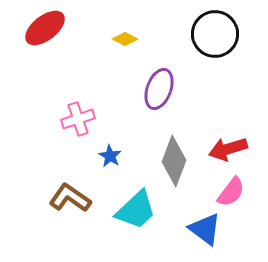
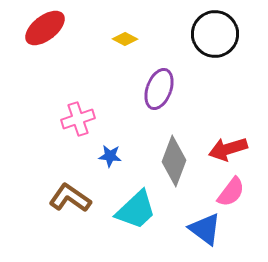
blue star: rotated 25 degrees counterclockwise
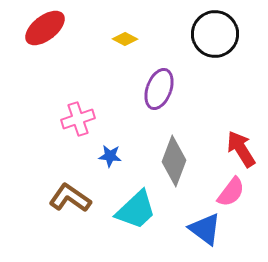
red arrow: moved 13 px right; rotated 75 degrees clockwise
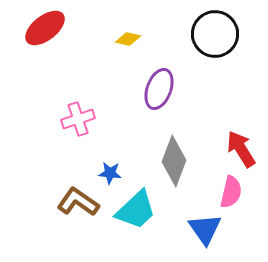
yellow diamond: moved 3 px right; rotated 15 degrees counterclockwise
blue star: moved 17 px down
pink semicircle: rotated 24 degrees counterclockwise
brown L-shape: moved 8 px right, 4 px down
blue triangle: rotated 18 degrees clockwise
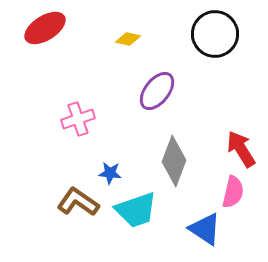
red ellipse: rotated 6 degrees clockwise
purple ellipse: moved 2 px left, 2 px down; rotated 18 degrees clockwise
pink semicircle: moved 2 px right
cyan trapezoid: rotated 24 degrees clockwise
blue triangle: rotated 21 degrees counterclockwise
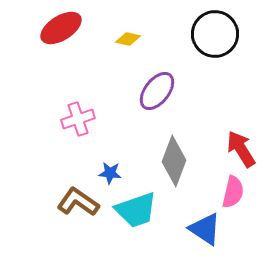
red ellipse: moved 16 px right
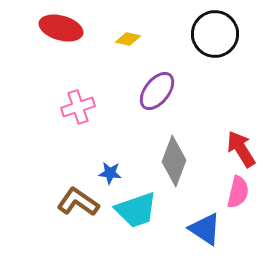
red ellipse: rotated 48 degrees clockwise
pink cross: moved 12 px up
pink semicircle: moved 5 px right
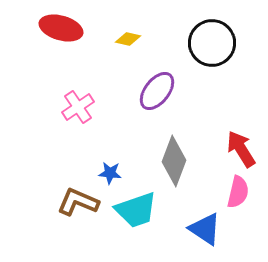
black circle: moved 3 px left, 9 px down
pink cross: rotated 16 degrees counterclockwise
brown L-shape: rotated 12 degrees counterclockwise
